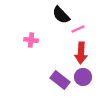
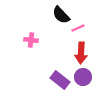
pink line: moved 1 px up
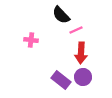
pink line: moved 2 px left, 2 px down
purple rectangle: moved 1 px right
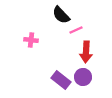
red arrow: moved 5 px right, 1 px up
